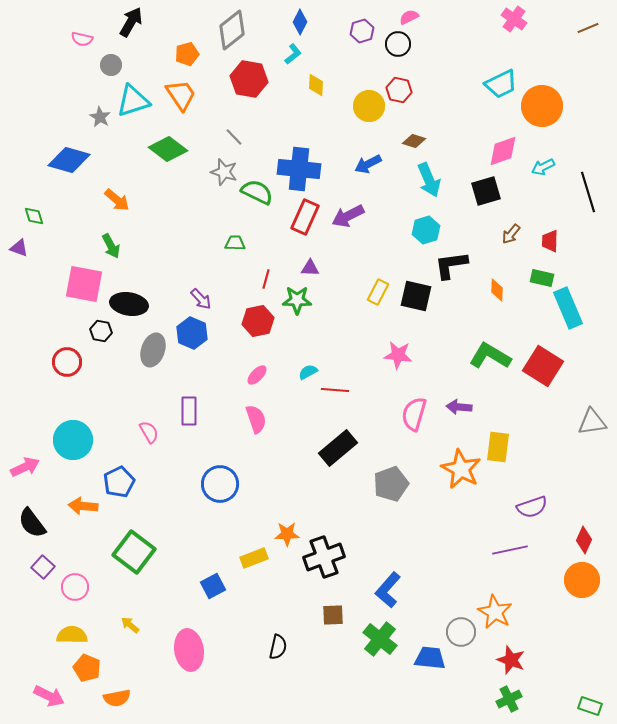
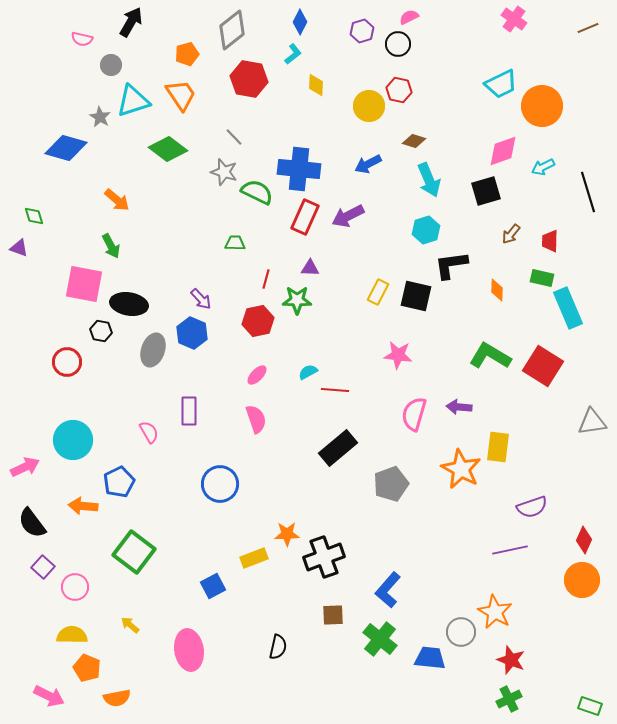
blue diamond at (69, 160): moved 3 px left, 12 px up
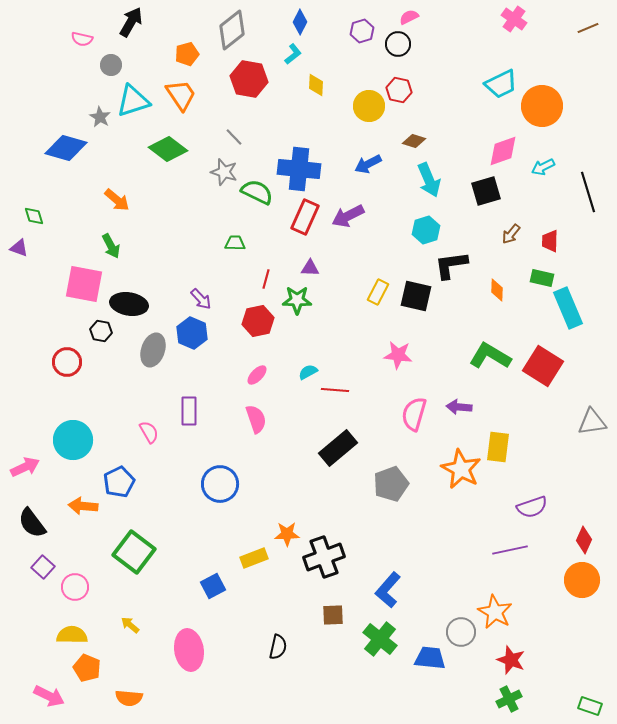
orange semicircle at (117, 698): moved 12 px right; rotated 16 degrees clockwise
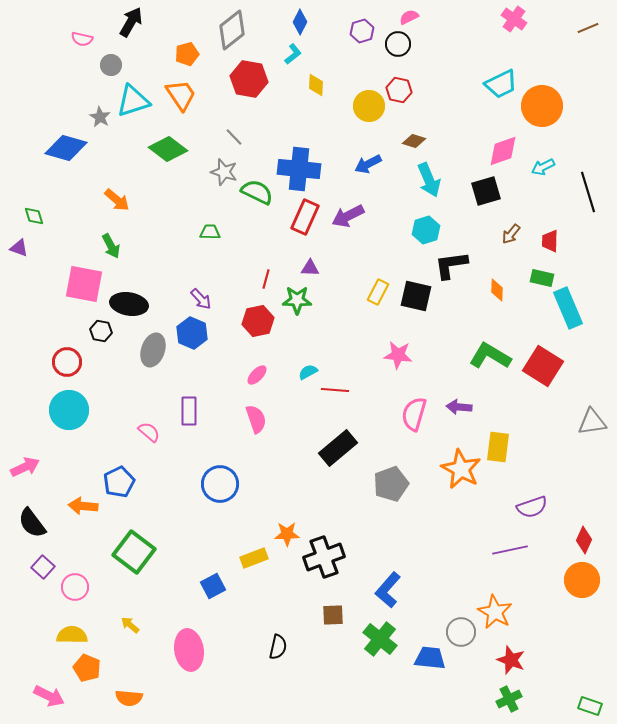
green trapezoid at (235, 243): moved 25 px left, 11 px up
pink semicircle at (149, 432): rotated 20 degrees counterclockwise
cyan circle at (73, 440): moved 4 px left, 30 px up
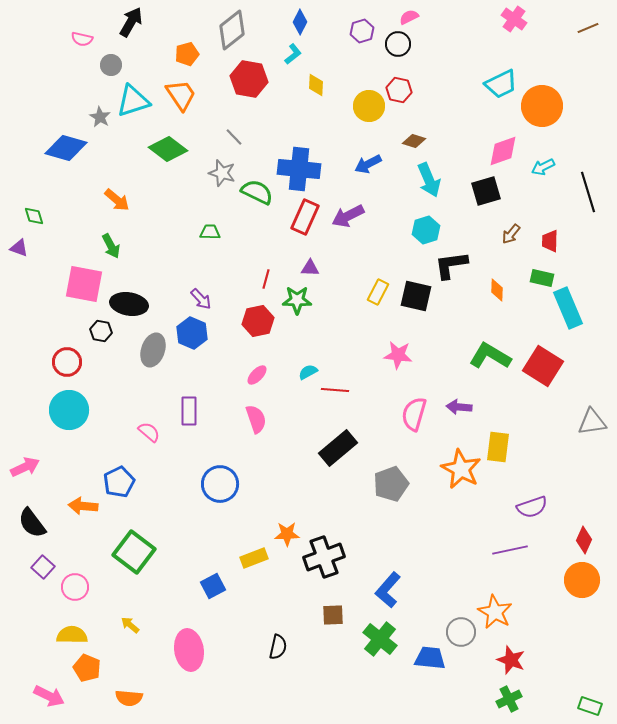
gray star at (224, 172): moved 2 px left, 1 px down
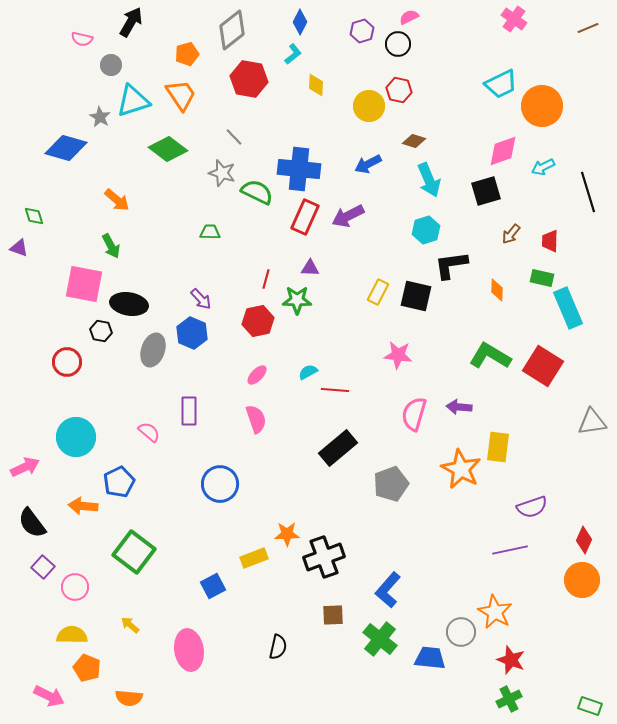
cyan circle at (69, 410): moved 7 px right, 27 px down
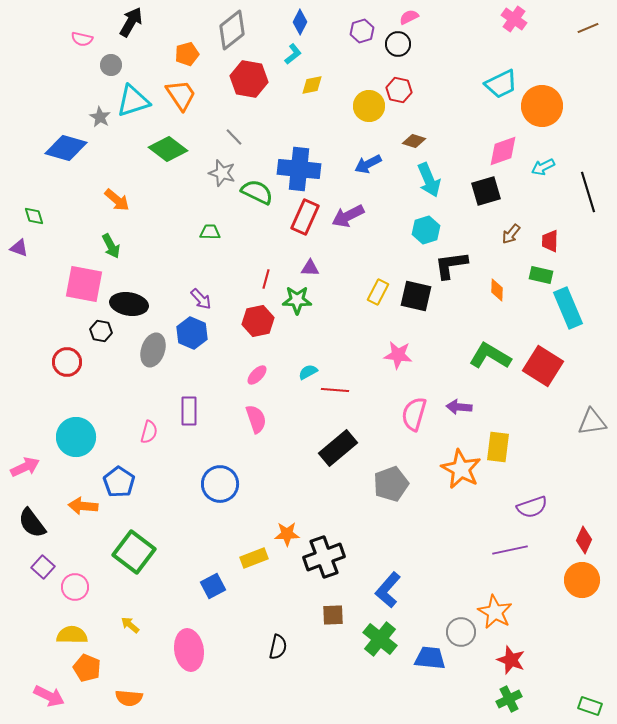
yellow diamond at (316, 85): moved 4 px left; rotated 75 degrees clockwise
green rectangle at (542, 278): moved 1 px left, 3 px up
pink semicircle at (149, 432): rotated 65 degrees clockwise
blue pentagon at (119, 482): rotated 12 degrees counterclockwise
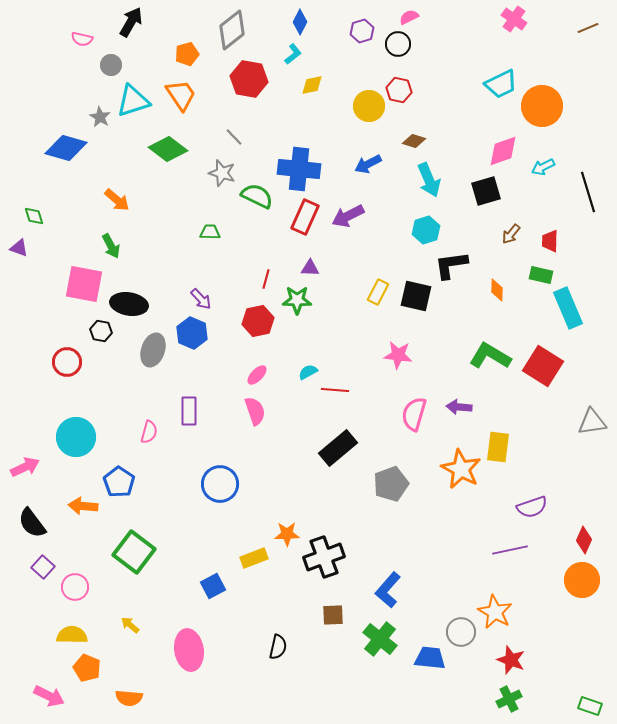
green semicircle at (257, 192): moved 4 px down
pink semicircle at (256, 419): moved 1 px left, 8 px up
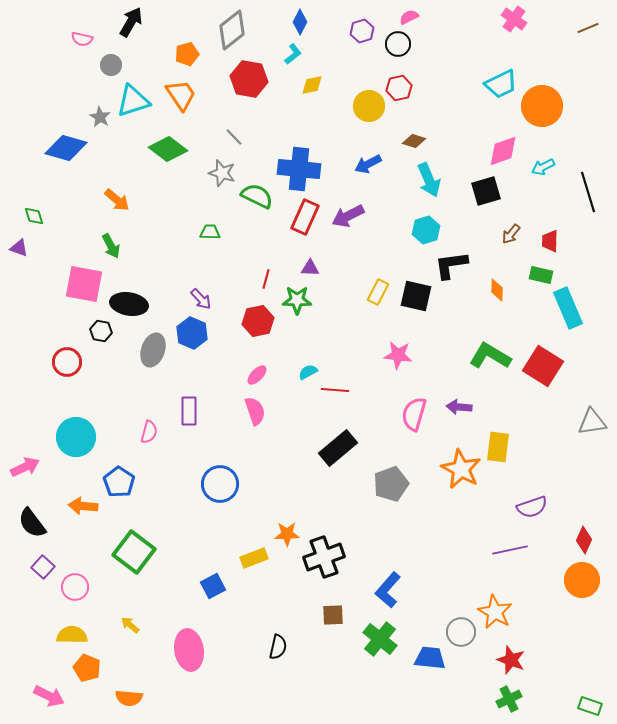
red hexagon at (399, 90): moved 2 px up; rotated 25 degrees counterclockwise
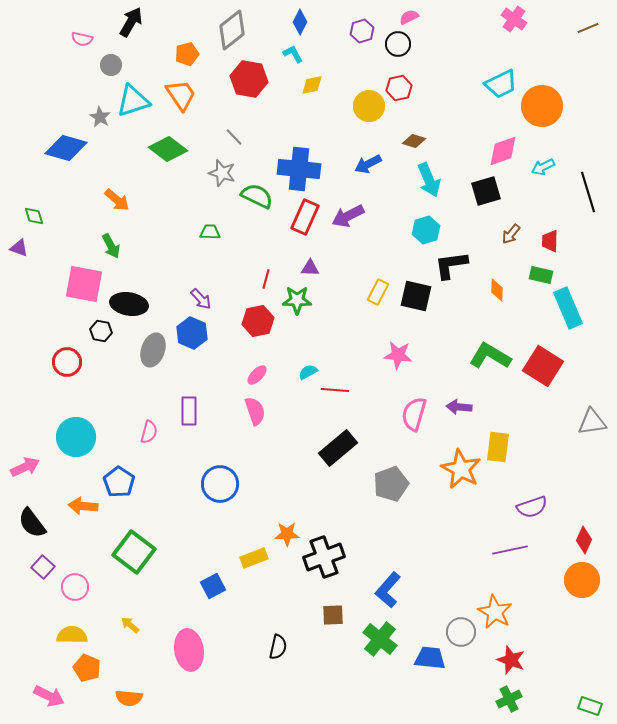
cyan L-shape at (293, 54): rotated 80 degrees counterclockwise
